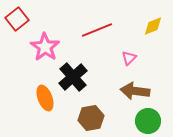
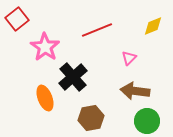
green circle: moved 1 px left
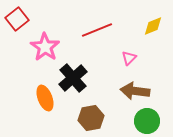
black cross: moved 1 px down
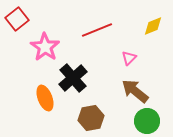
brown arrow: rotated 32 degrees clockwise
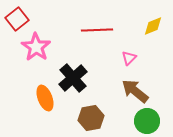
red line: rotated 20 degrees clockwise
pink star: moved 9 px left
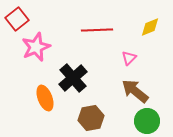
yellow diamond: moved 3 px left, 1 px down
pink star: rotated 16 degrees clockwise
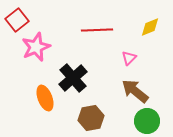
red square: moved 1 px down
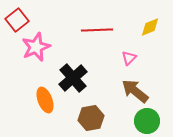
orange ellipse: moved 2 px down
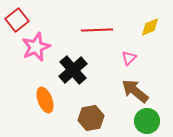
black cross: moved 8 px up
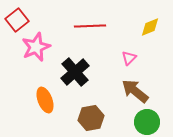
red line: moved 7 px left, 4 px up
black cross: moved 2 px right, 2 px down
green circle: moved 1 px down
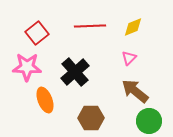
red square: moved 20 px right, 13 px down
yellow diamond: moved 17 px left
pink star: moved 9 px left, 20 px down; rotated 24 degrees clockwise
brown hexagon: rotated 10 degrees clockwise
green circle: moved 2 px right, 1 px up
